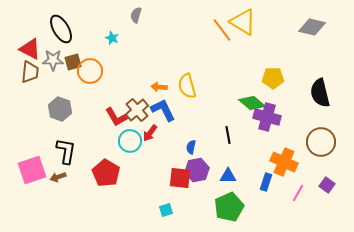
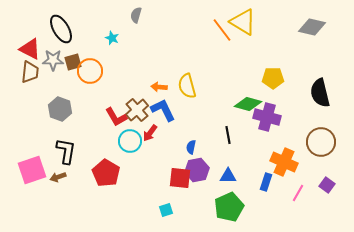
green diamond: moved 4 px left, 1 px down; rotated 24 degrees counterclockwise
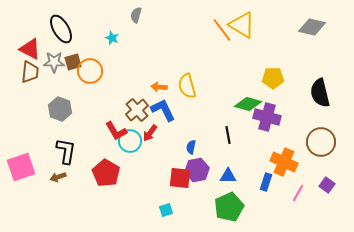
yellow triangle: moved 1 px left, 3 px down
gray star: moved 1 px right, 2 px down
red L-shape: moved 14 px down
pink square: moved 11 px left, 3 px up
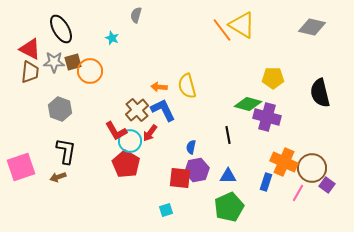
brown circle: moved 9 px left, 26 px down
red pentagon: moved 20 px right, 9 px up
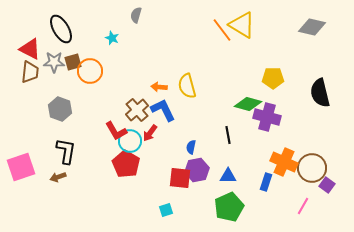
pink line: moved 5 px right, 13 px down
